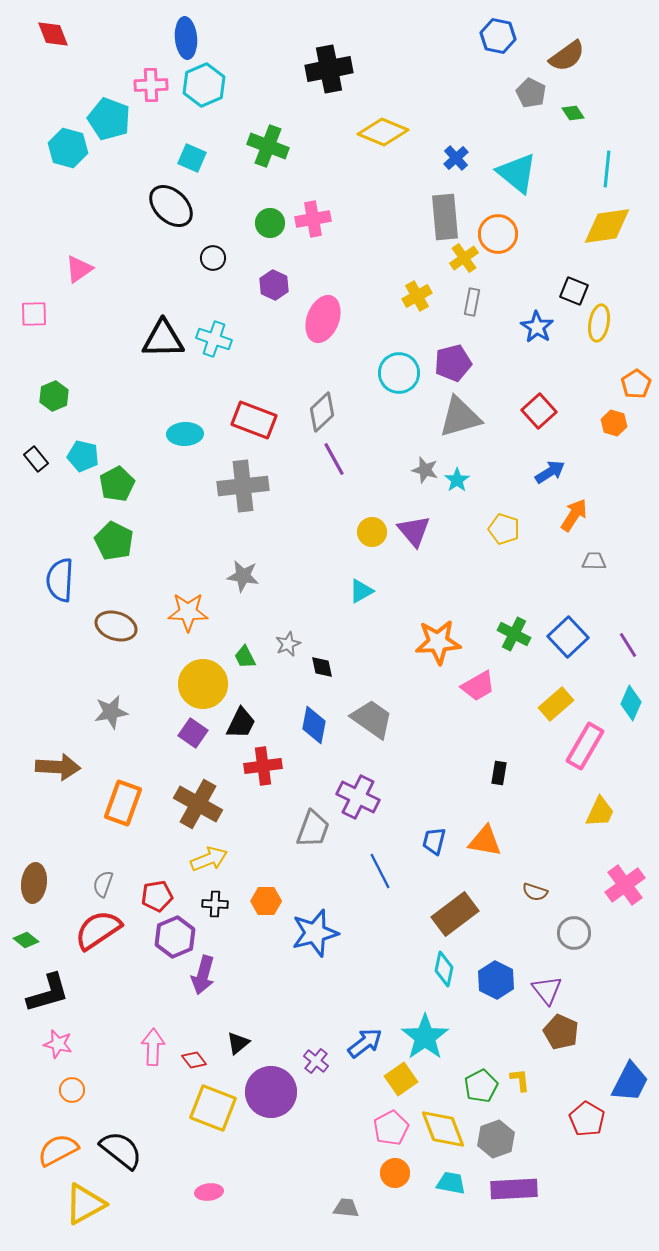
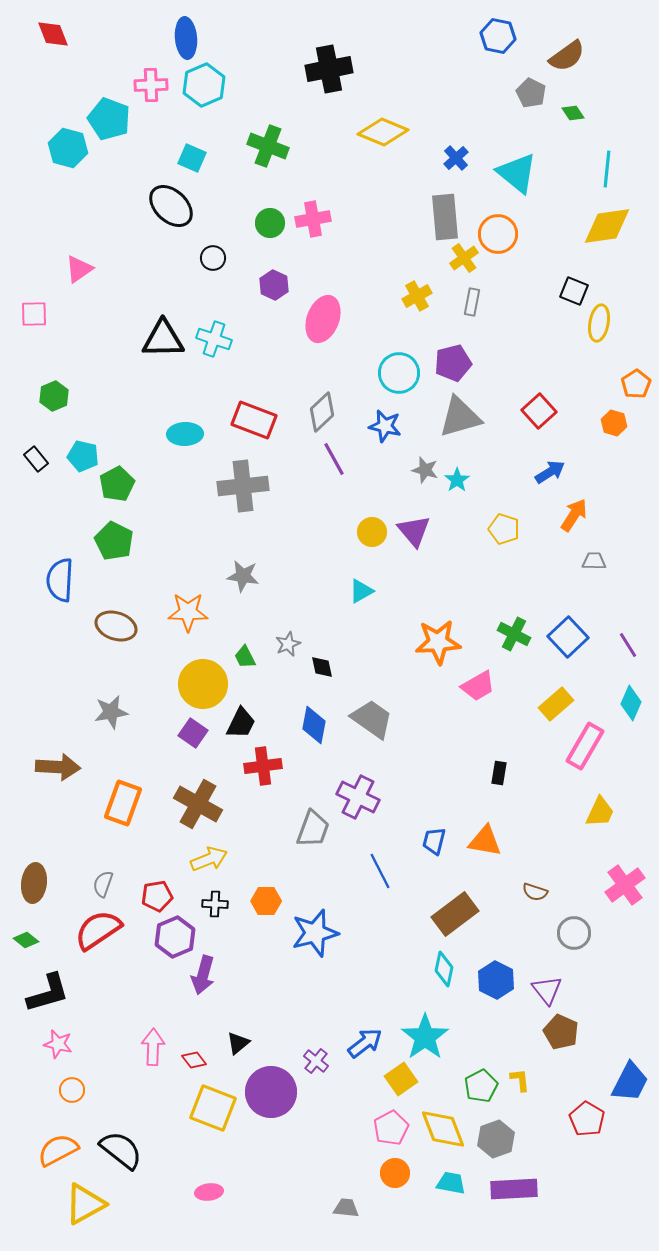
blue star at (537, 327): moved 152 px left, 99 px down; rotated 20 degrees counterclockwise
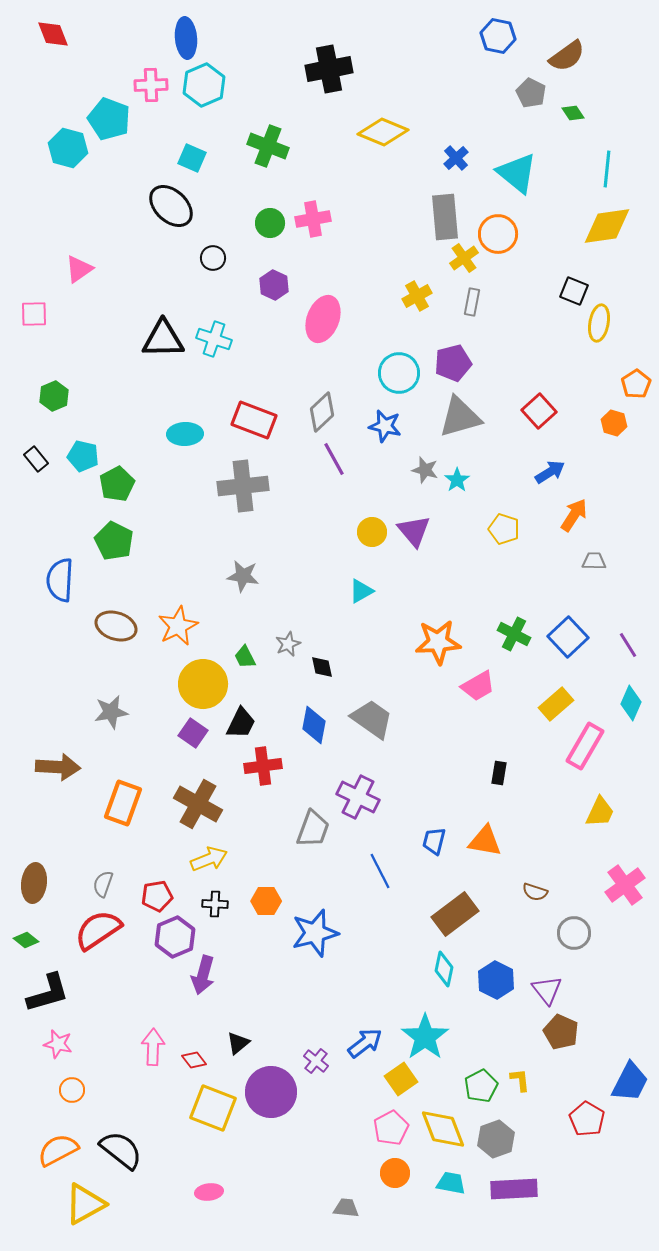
orange star at (188, 612): moved 10 px left, 14 px down; rotated 27 degrees counterclockwise
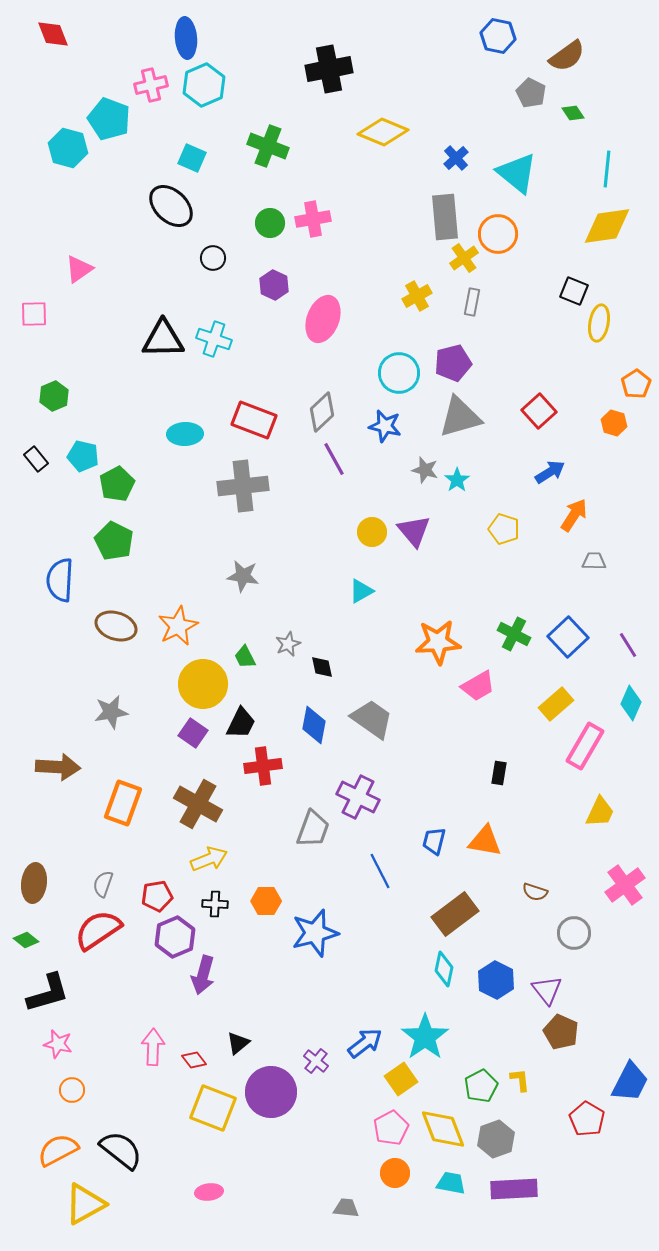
pink cross at (151, 85): rotated 12 degrees counterclockwise
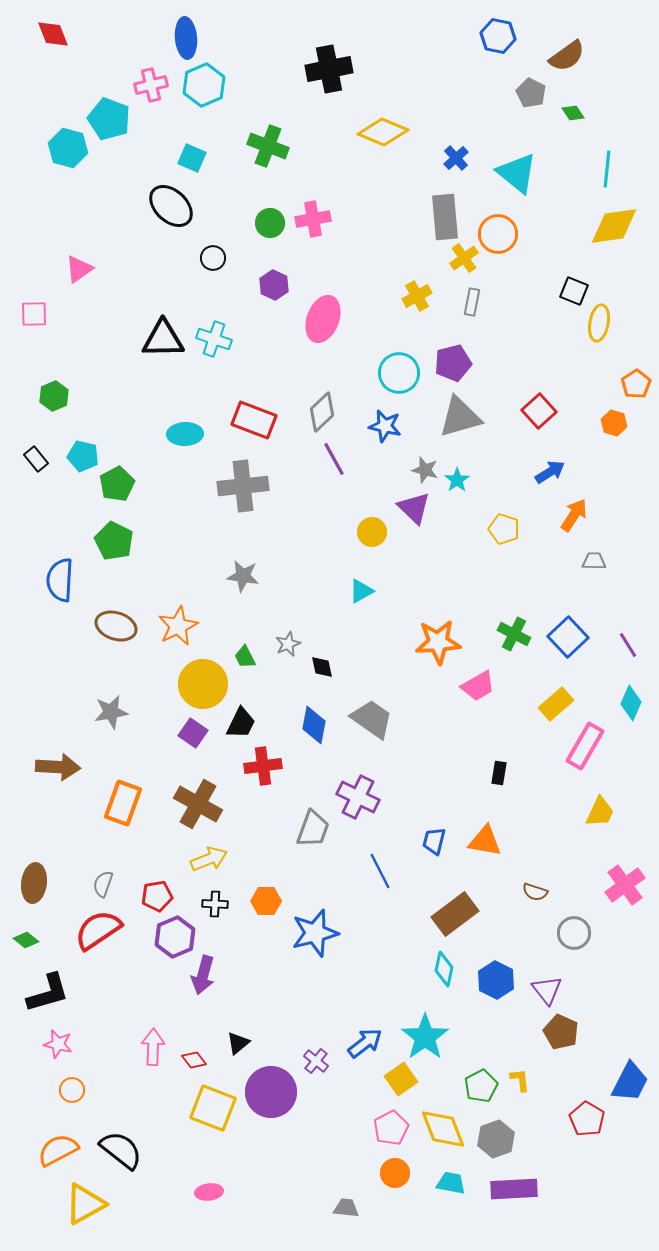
yellow diamond at (607, 226): moved 7 px right
purple triangle at (414, 531): moved 23 px up; rotated 6 degrees counterclockwise
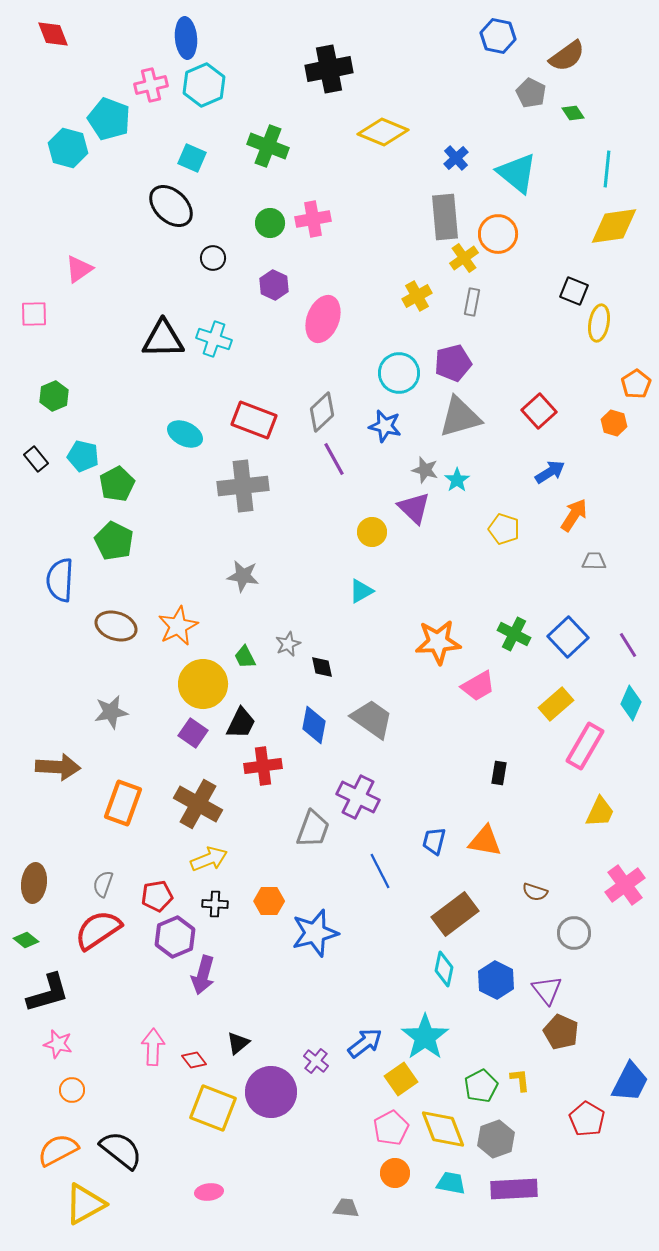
cyan ellipse at (185, 434): rotated 28 degrees clockwise
orange hexagon at (266, 901): moved 3 px right
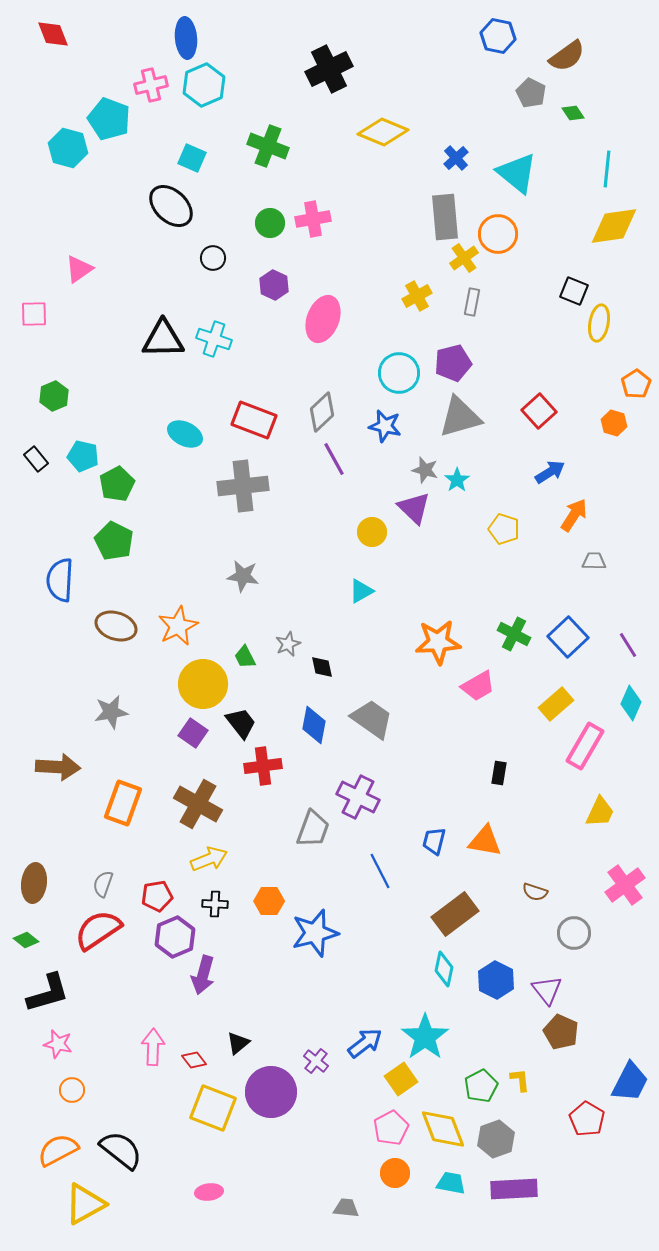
black cross at (329, 69): rotated 15 degrees counterclockwise
black trapezoid at (241, 723): rotated 64 degrees counterclockwise
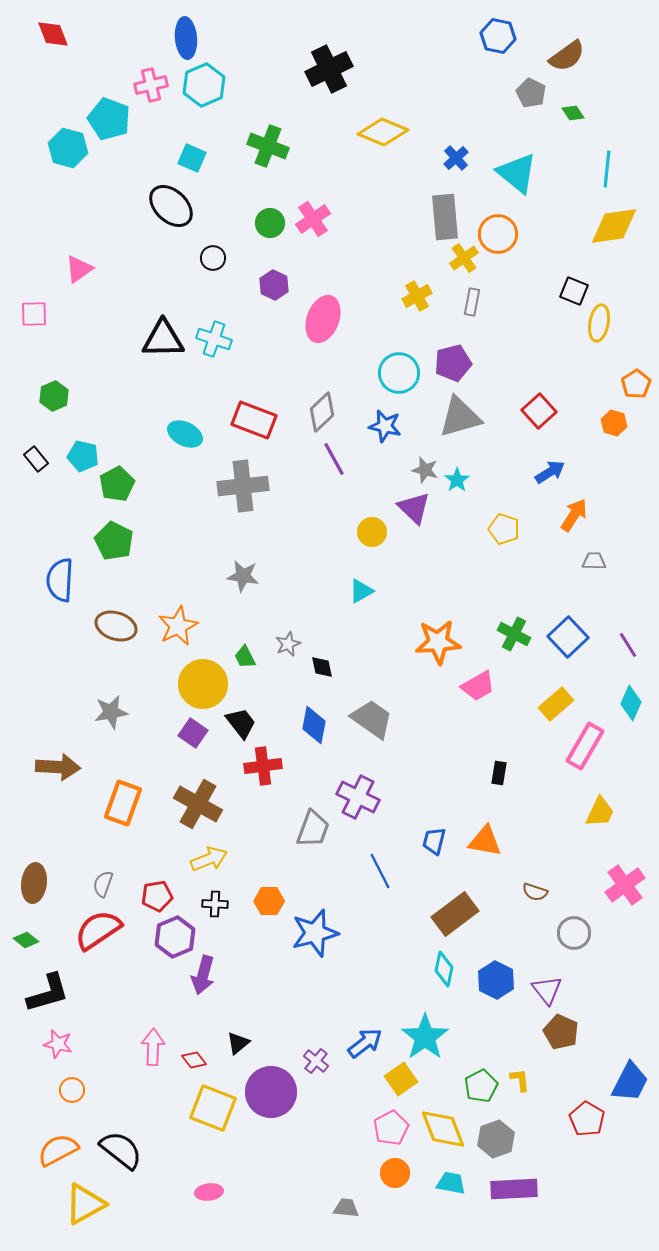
pink cross at (313, 219): rotated 24 degrees counterclockwise
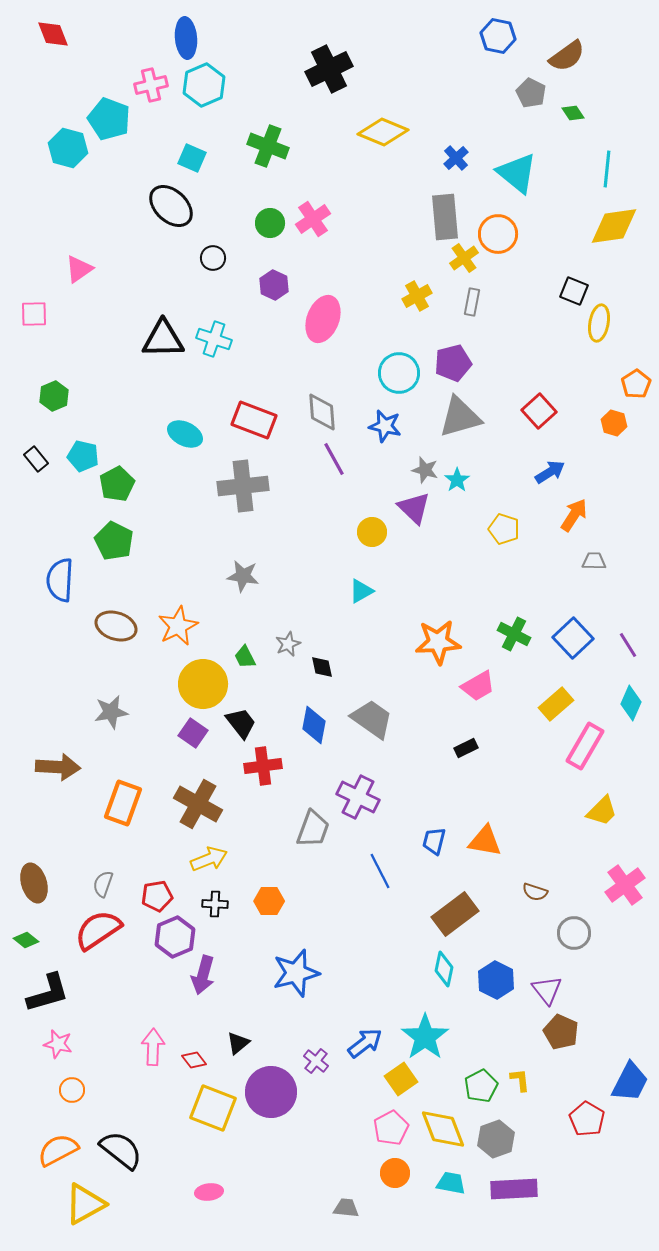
gray diamond at (322, 412): rotated 51 degrees counterclockwise
blue square at (568, 637): moved 5 px right, 1 px down
black rectangle at (499, 773): moved 33 px left, 25 px up; rotated 55 degrees clockwise
yellow trapezoid at (600, 812): moved 2 px right, 1 px up; rotated 20 degrees clockwise
brown ellipse at (34, 883): rotated 24 degrees counterclockwise
blue star at (315, 933): moved 19 px left, 40 px down
